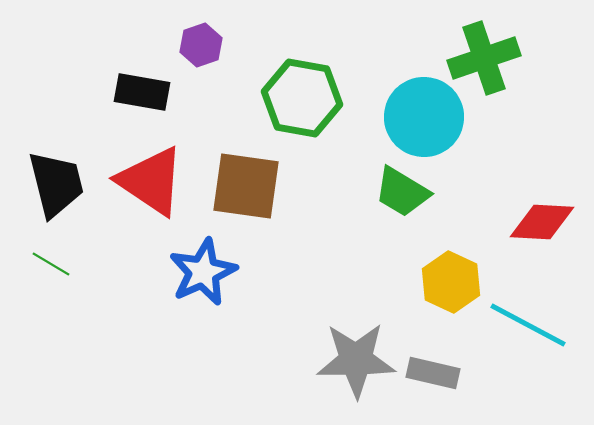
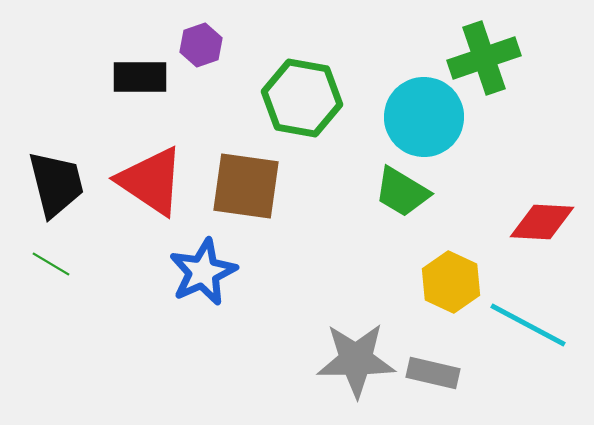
black rectangle: moved 2 px left, 15 px up; rotated 10 degrees counterclockwise
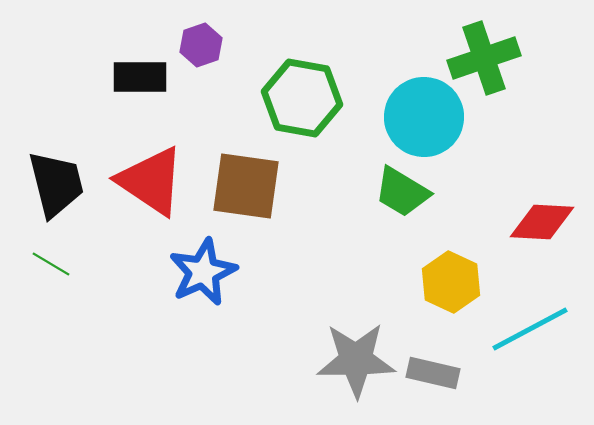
cyan line: moved 2 px right, 4 px down; rotated 56 degrees counterclockwise
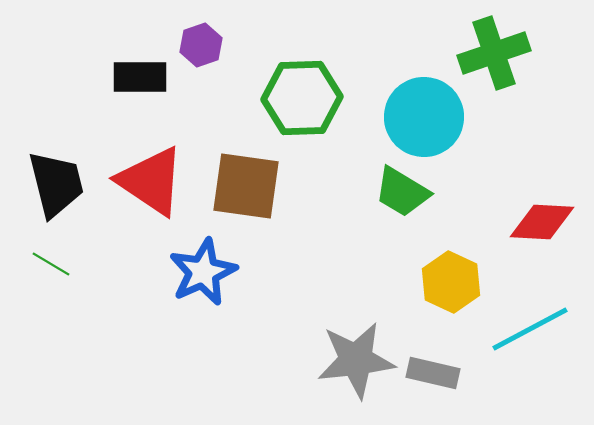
green cross: moved 10 px right, 5 px up
green hexagon: rotated 12 degrees counterclockwise
gray star: rotated 6 degrees counterclockwise
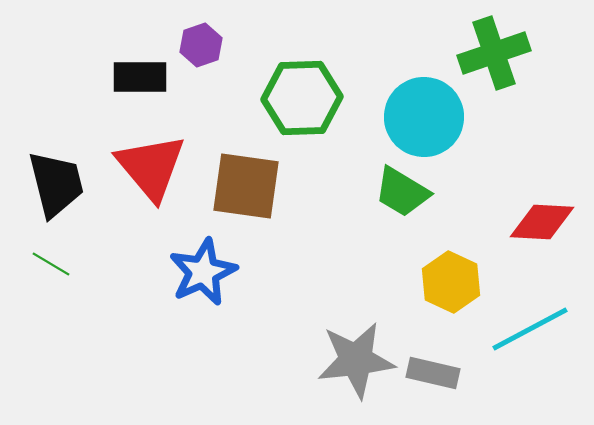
red triangle: moved 14 px up; rotated 16 degrees clockwise
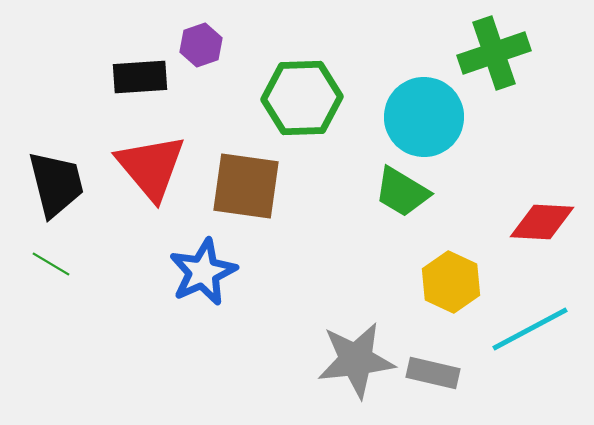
black rectangle: rotated 4 degrees counterclockwise
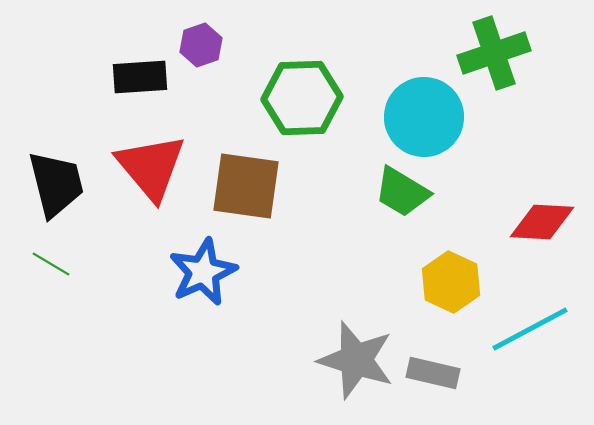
gray star: rotated 24 degrees clockwise
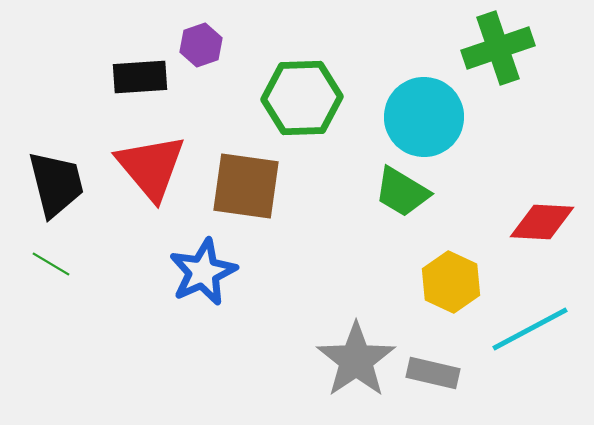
green cross: moved 4 px right, 5 px up
gray star: rotated 20 degrees clockwise
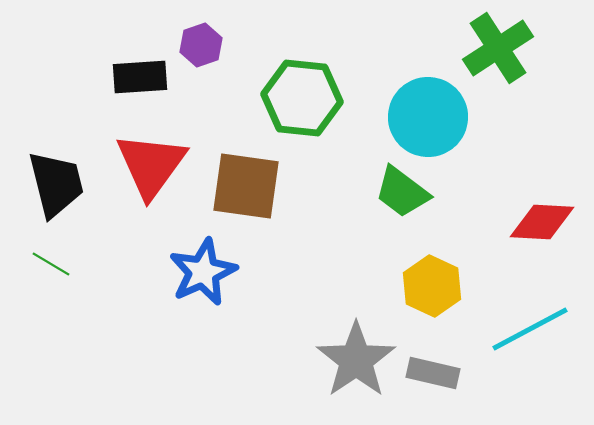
green cross: rotated 14 degrees counterclockwise
green hexagon: rotated 8 degrees clockwise
cyan circle: moved 4 px right
red triangle: moved 2 px up; rotated 16 degrees clockwise
green trapezoid: rotated 6 degrees clockwise
yellow hexagon: moved 19 px left, 4 px down
